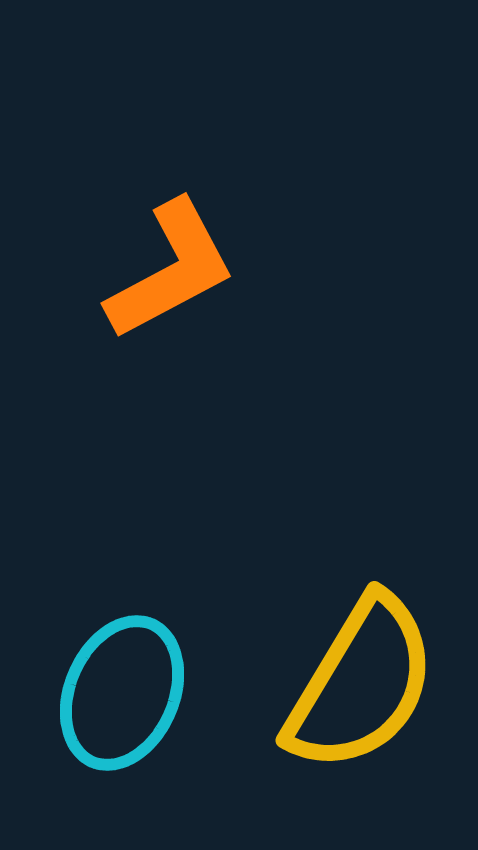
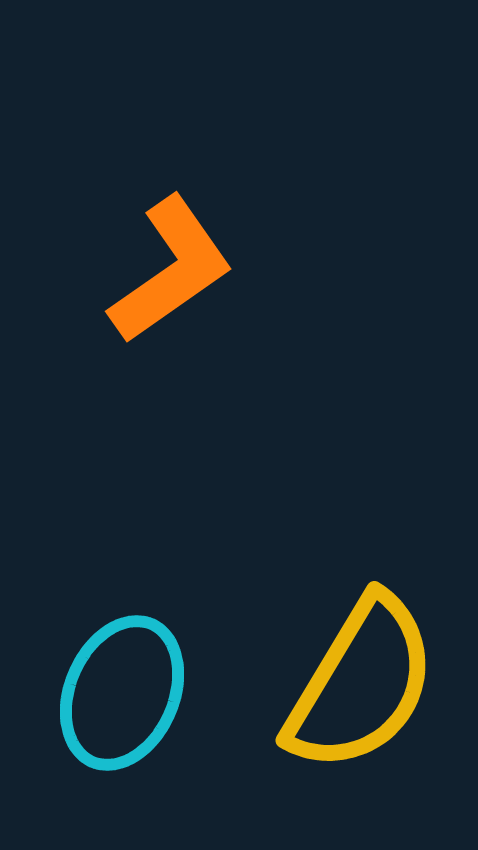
orange L-shape: rotated 7 degrees counterclockwise
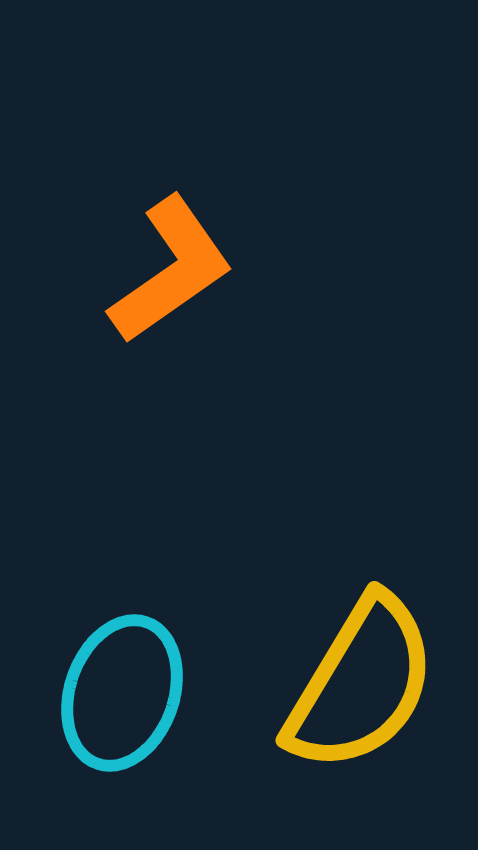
cyan ellipse: rotated 4 degrees counterclockwise
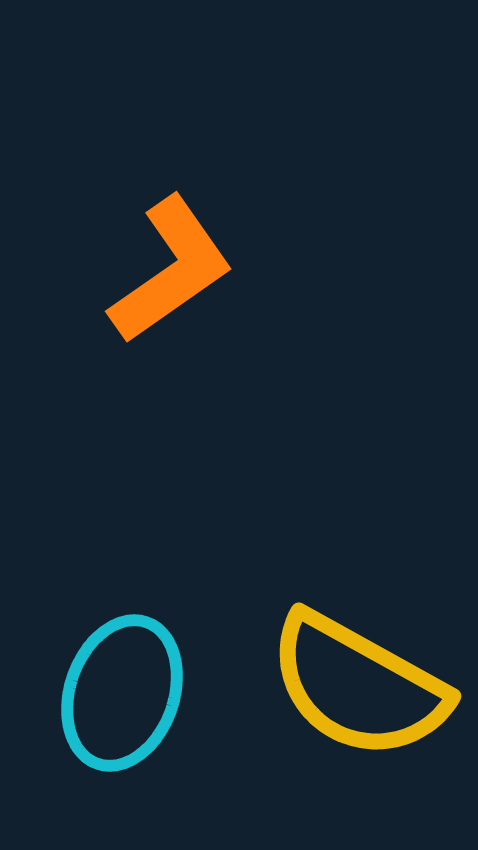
yellow semicircle: moved 3 px left, 2 px down; rotated 88 degrees clockwise
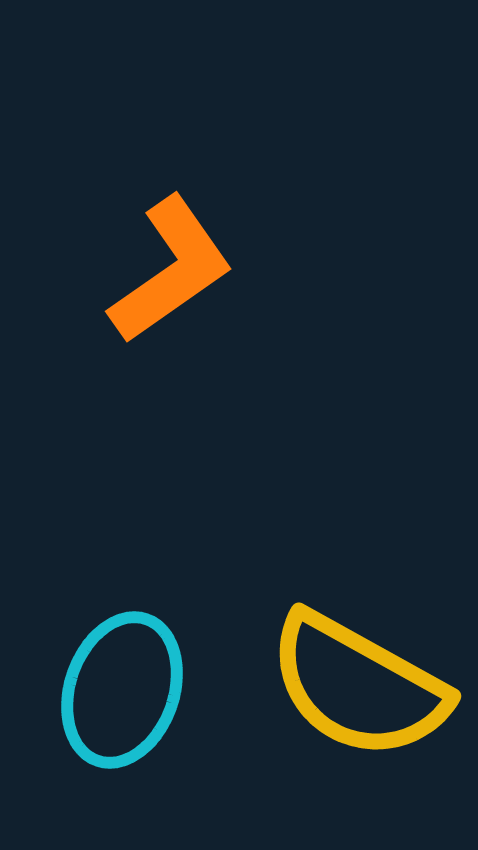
cyan ellipse: moved 3 px up
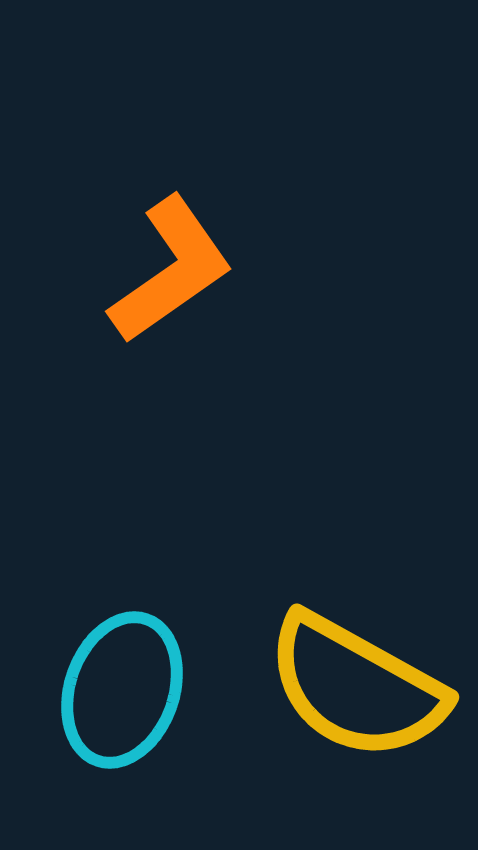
yellow semicircle: moved 2 px left, 1 px down
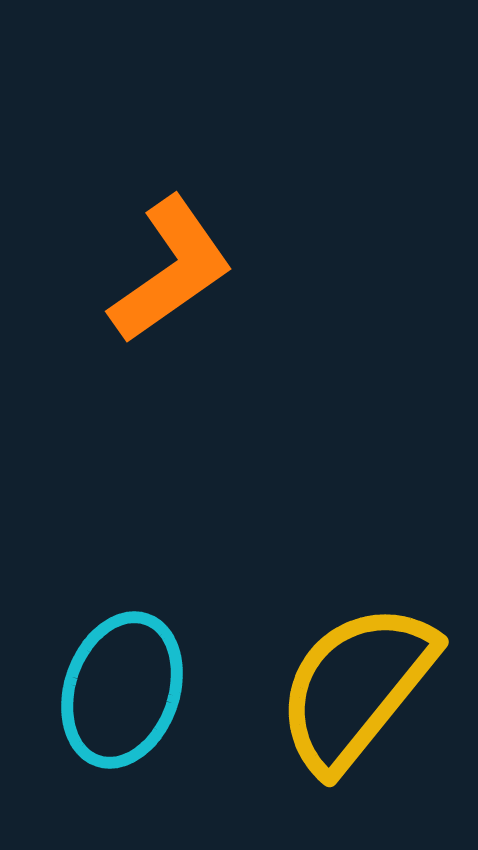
yellow semicircle: rotated 100 degrees clockwise
